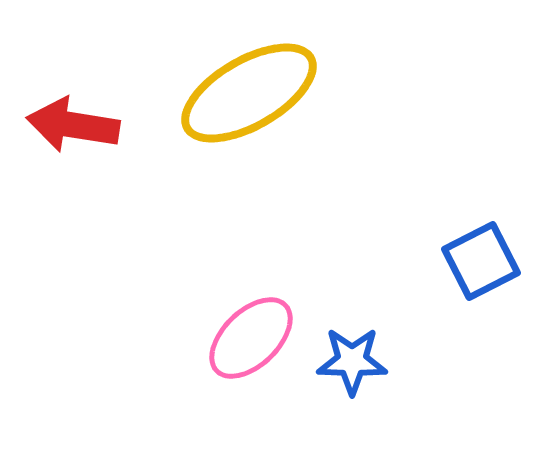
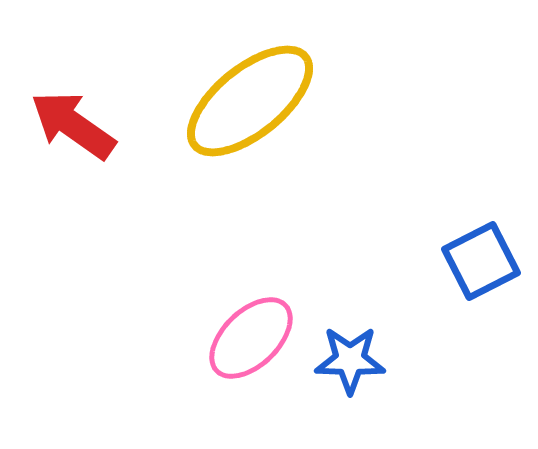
yellow ellipse: moved 1 px right, 8 px down; rotated 9 degrees counterclockwise
red arrow: rotated 26 degrees clockwise
blue star: moved 2 px left, 1 px up
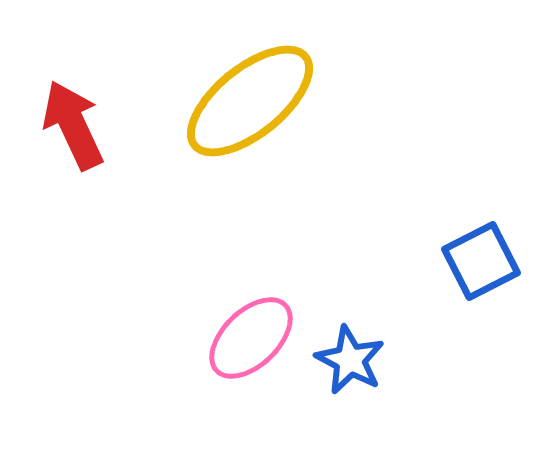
red arrow: rotated 30 degrees clockwise
blue star: rotated 26 degrees clockwise
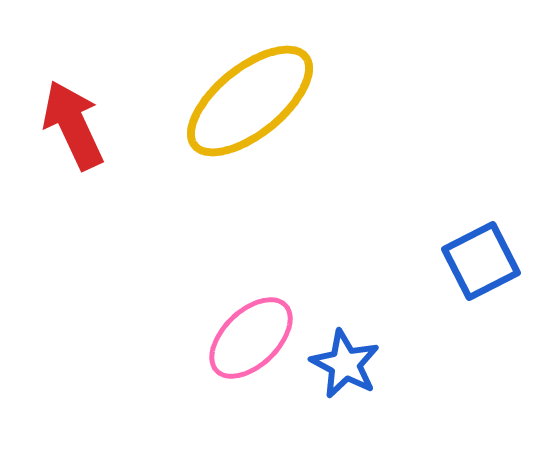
blue star: moved 5 px left, 4 px down
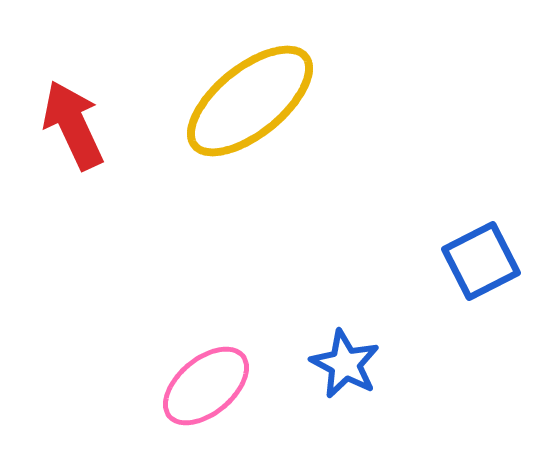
pink ellipse: moved 45 px left, 48 px down; rotated 4 degrees clockwise
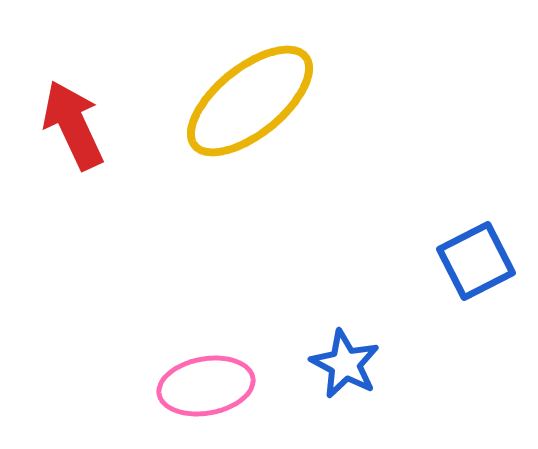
blue square: moved 5 px left
pink ellipse: rotated 30 degrees clockwise
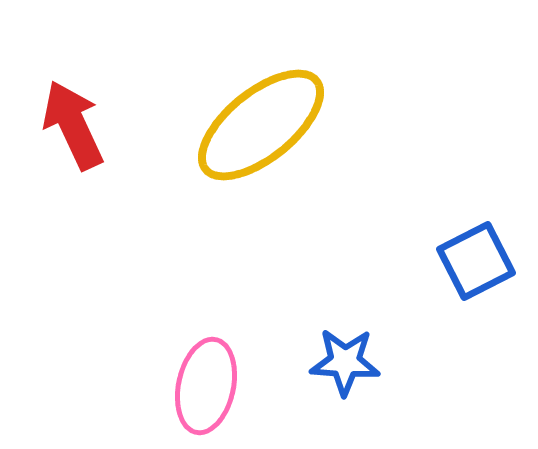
yellow ellipse: moved 11 px right, 24 px down
blue star: moved 2 px up; rotated 24 degrees counterclockwise
pink ellipse: rotated 68 degrees counterclockwise
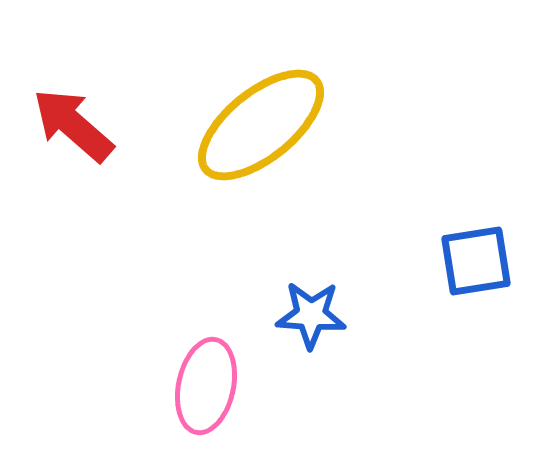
red arrow: rotated 24 degrees counterclockwise
blue square: rotated 18 degrees clockwise
blue star: moved 34 px left, 47 px up
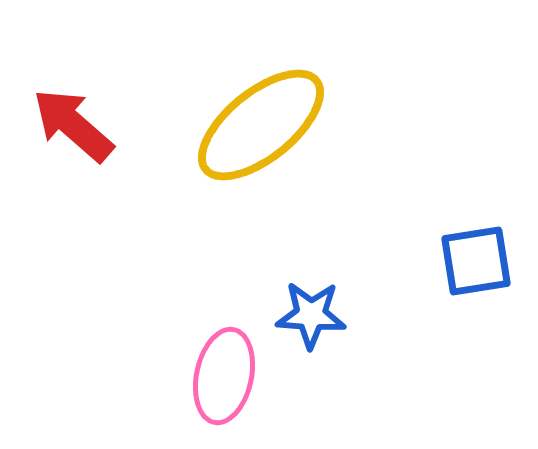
pink ellipse: moved 18 px right, 10 px up
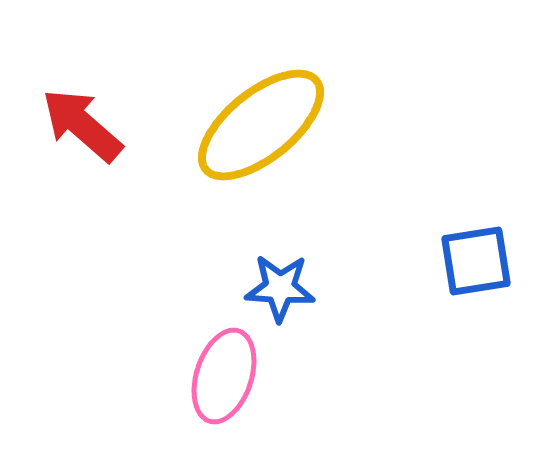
red arrow: moved 9 px right
blue star: moved 31 px left, 27 px up
pink ellipse: rotated 6 degrees clockwise
